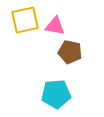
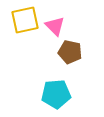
pink triangle: rotated 35 degrees clockwise
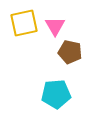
yellow square: moved 1 px left, 3 px down
pink triangle: rotated 15 degrees clockwise
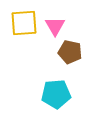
yellow square: rotated 8 degrees clockwise
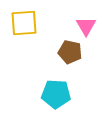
pink triangle: moved 31 px right
cyan pentagon: rotated 8 degrees clockwise
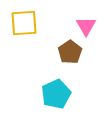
brown pentagon: rotated 25 degrees clockwise
cyan pentagon: rotated 28 degrees counterclockwise
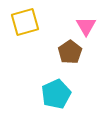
yellow square: moved 1 px right, 1 px up; rotated 12 degrees counterclockwise
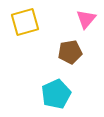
pink triangle: moved 7 px up; rotated 10 degrees clockwise
brown pentagon: rotated 25 degrees clockwise
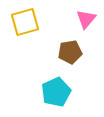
cyan pentagon: moved 2 px up
